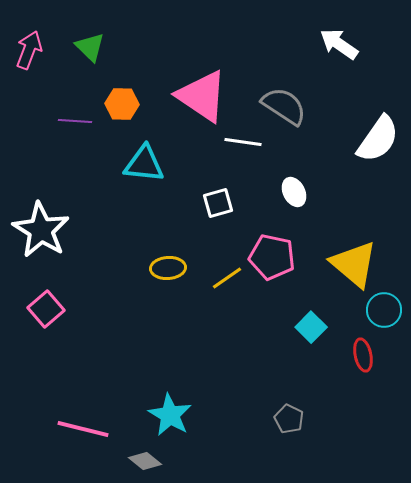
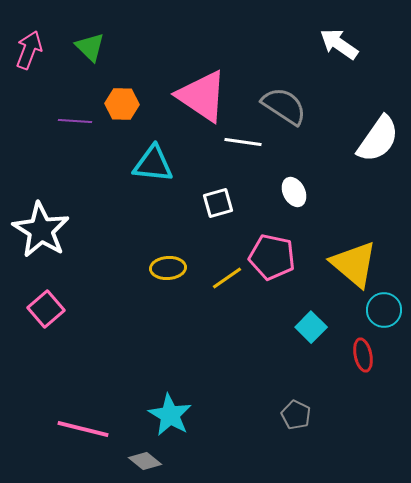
cyan triangle: moved 9 px right
gray pentagon: moved 7 px right, 4 px up
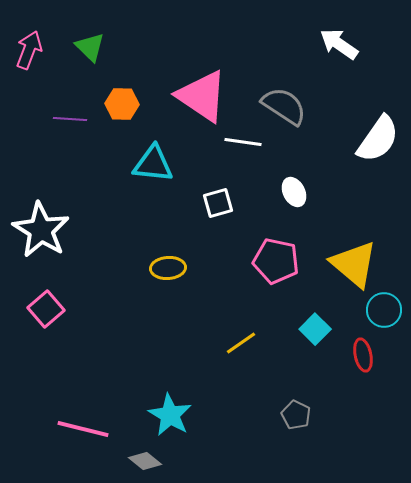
purple line: moved 5 px left, 2 px up
pink pentagon: moved 4 px right, 4 px down
yellow line: moved 14 px right, 65 px down
cyan square: moved 4 px right, 2 px down
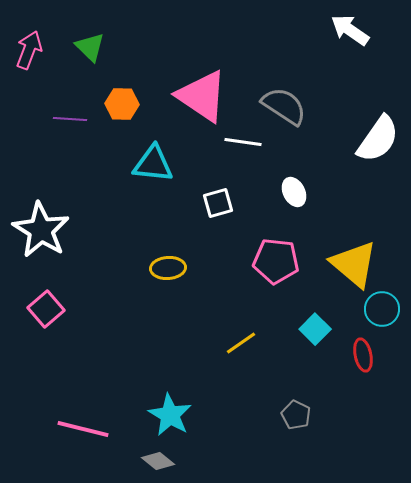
white arrow: moved 11 px right, 14 px up
pink pentagon: rotated 6 degrees counterclockwise
cyan circle: moved 2 px left, 1 px up
gray diamond: moved 13 px right
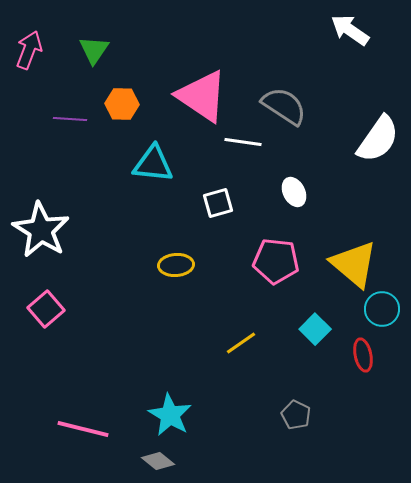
green triangle: moved 4 px right, 3 px down; rotated 20 degrees clockwise
yellow ellipse: moved 8 px right, 3 px up
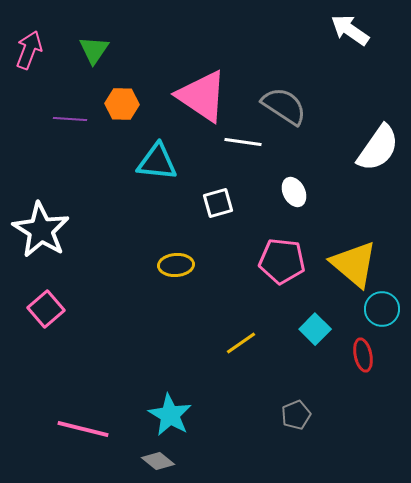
white semicircle: moved 9 px down
cyan triangle: moved 4 px right, 2 px up
pink pentagon: moved 6 px right
gray pentagon: rotated 24 degrees clockwise
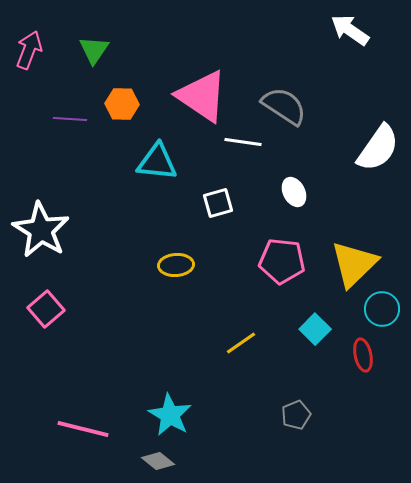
yellow triangle: rotated 36 degrees clockwise
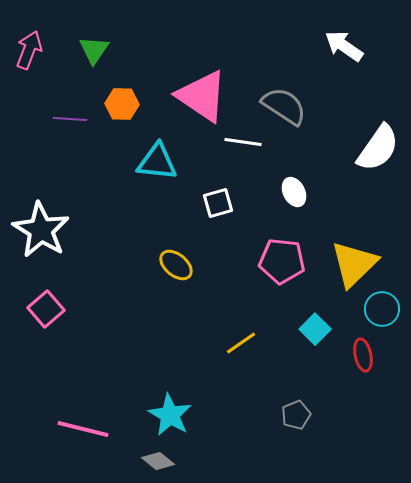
white arrow: moved 6 px left, 16 px down
yellow ellipse: rotated 44 degrees clockwise
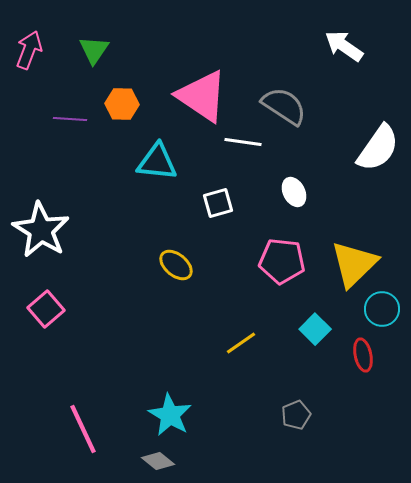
pink line: rotated 51 degrees clockwise
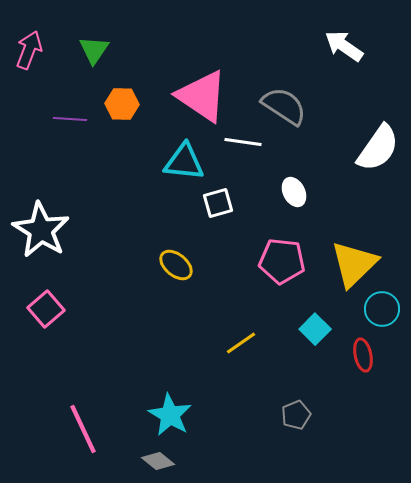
cyan triangle: moved 27 px right
